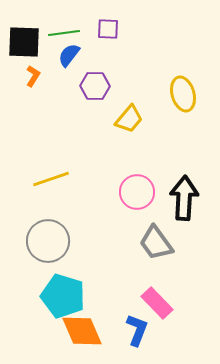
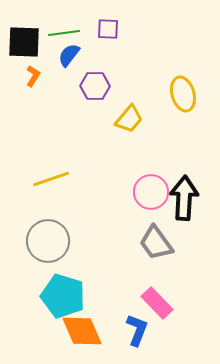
pink circle: moved 14 px right
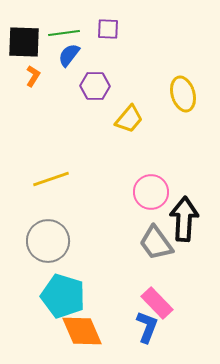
black arrow: moved 21 px down
blue L-shape: moved 10 px right, 3 px up
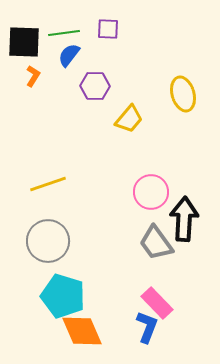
yellow line: moved 3 px left, 5 px down
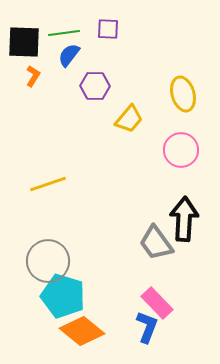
pink circle: moved 30 px right, 42 px up
gray circle: moved 20 px down
orange diamond: rotated 27 degrees counterclockwise
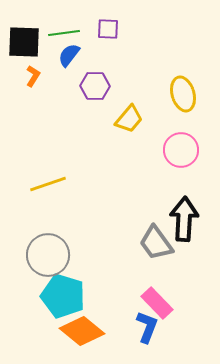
gray circle: moved 6 px up
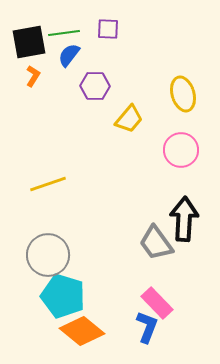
black square: moved 5 px right; rotated 12 degrees counterclockwise
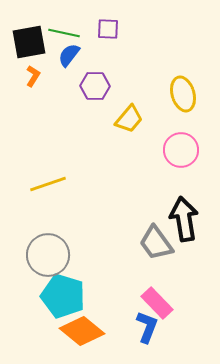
green line: rotated 20 degrees clockwise
black arrow: rotated 12 degrees counterclockwise
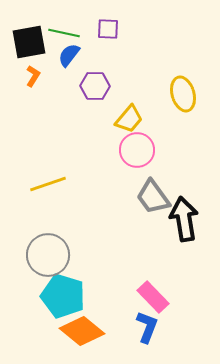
pink circle: moved 44 px left
gray trapezoid: moved 3 px left, 46 px up
pink rectangle: moved 4 px left, 6 px up
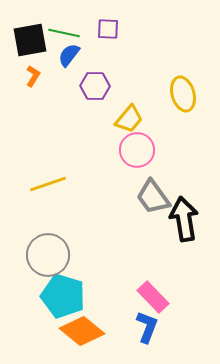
black square: moved 1 px right, 2 px up
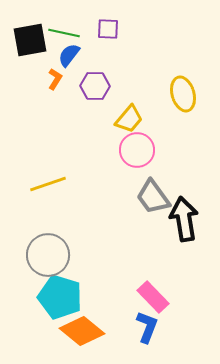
orange L-shape: moved 22 px right, 3 px down
cyan pentagon: moved 3 px left, 1 px down
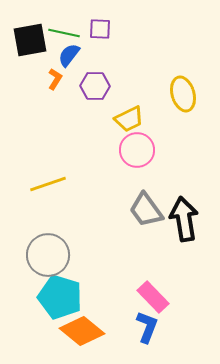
purple square: moved 8 px left
yellow trapezoid: rotated 24 degrees clockwise
gray trapezoid: moved 7 px left, 13 px down
